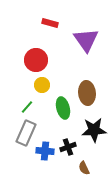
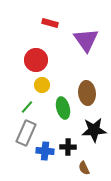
black cross: rotated 21 degrees clockwise
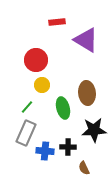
red rectangle: moved 7 px right, 1 px up; rotated 21 degrees counterclockwise
purple triangle: rotated 24 degrees counterclockwise
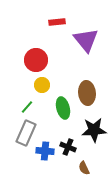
purple triangle: rotated 20 degrees clockwise
black cross: rotated 21 degrees clockwise
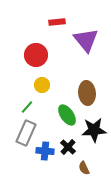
red circle: moved 5 px up
green ellipse: moved 4 px right, 7 px down; rotated 20 degrees counterclockwise
black cross: rotated 21 degrees clockwise
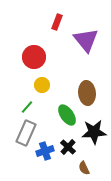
red rectangle: rotated 63 degrees counterclockwise
red circle: moved 2 px left, 2 px down
black star: moved 2 px down
blue cross: rotated 24 degrees counterclockwise
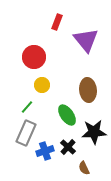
brown ellipse: moved 1 px right, 3 px up
